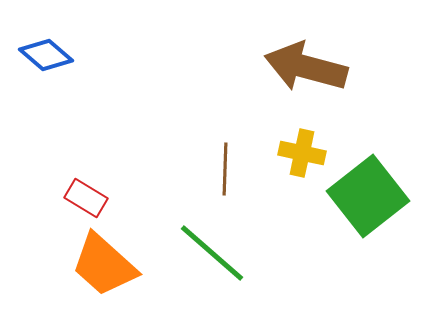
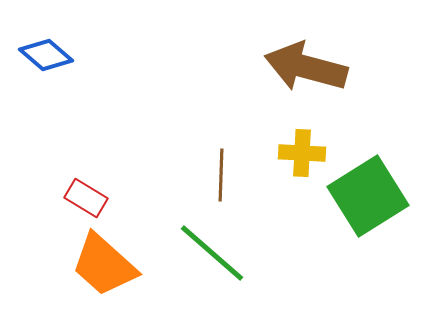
yellow cross: rotated 9 degrees counterclockwise
brown line: moved 4 px left, 6 px down
green square: rotated 6 degrees clockwise
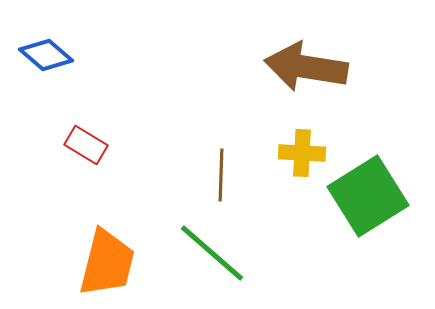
brown arrow: rotated 6 degrees counterclockwise
red rectangle: moved 53 px up
orange trapezoid: moved 3 px right, 2 px up; rotated 118 degrees counterclockwise
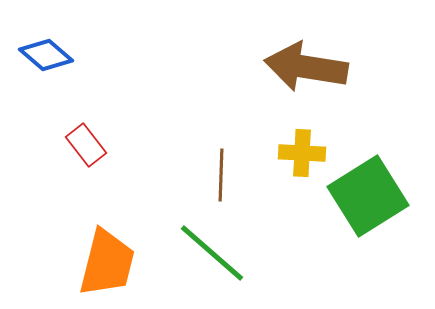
red rectangle: rotated 21 degrees clockwise
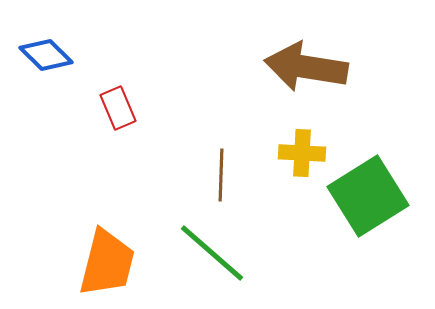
blue diamond: rotated 4 degrees clockwise
red rectangle: moved 32 px right, 37 px up; rotated 15 degrees clockwise
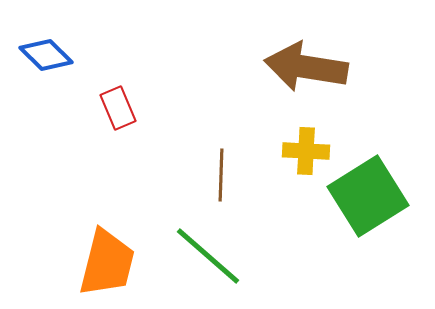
yellow cross: moved 4 px right, 2 px up
green line: moved 4 px left, 3 px down
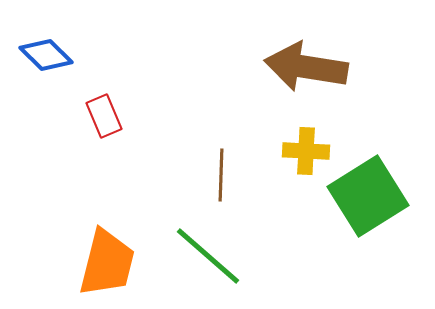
red rectangle: moved 14 px left, 8 px down
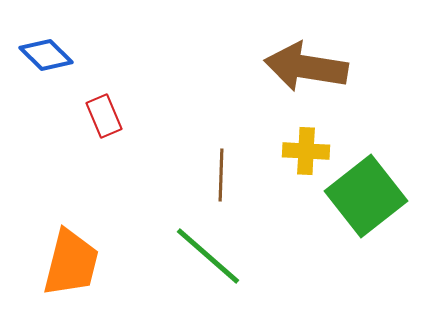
green square: moved 2 px left; rotated 6 degrees counterclockwise
orange trapezoid: moved 36 px left
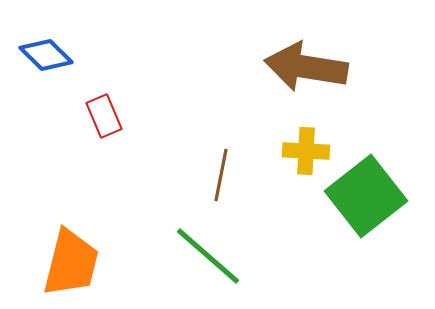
brown line: rotated 9 degrees clockwise
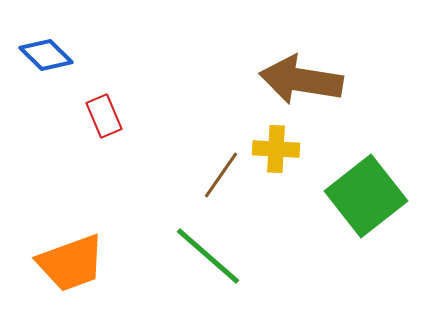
brown arrow: moved 5 px left, 13 px down
yellow cross: moved 30 px left, 2 px up
brown line: rotated 24 degrees clockwise
orange trapezoid: rotated 56 degrees clockwise
